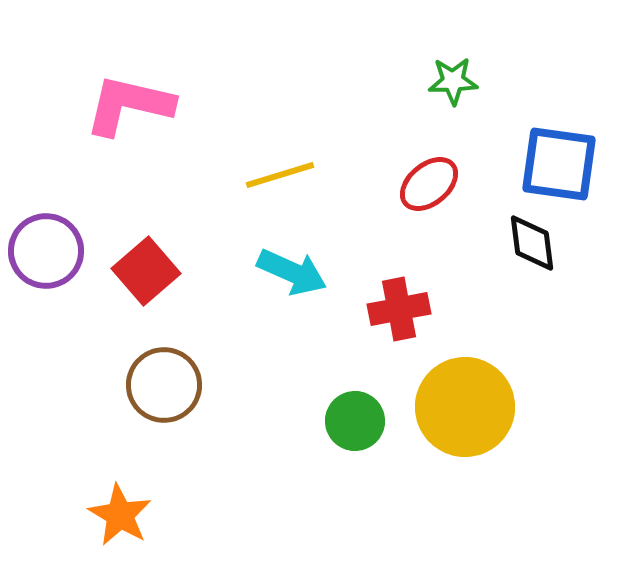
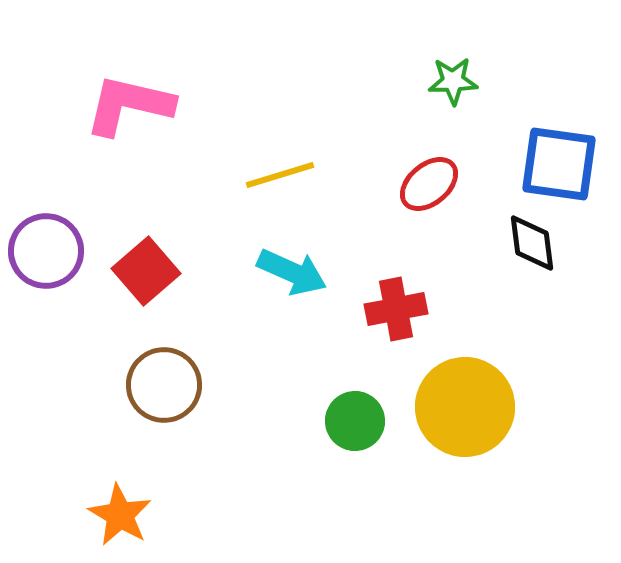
red cross: moved 3 px left
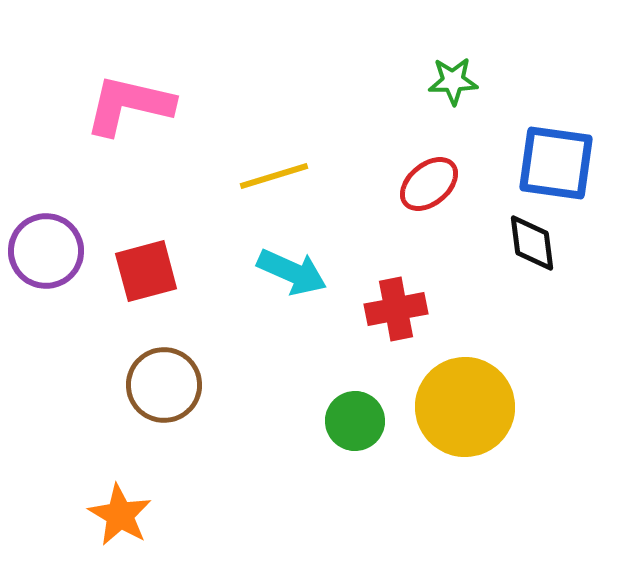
blue square: moved 3 px left, 1 px up
yellow line: moved 6 px left, 1 px down
red square: rotated 26 degrees clockwise
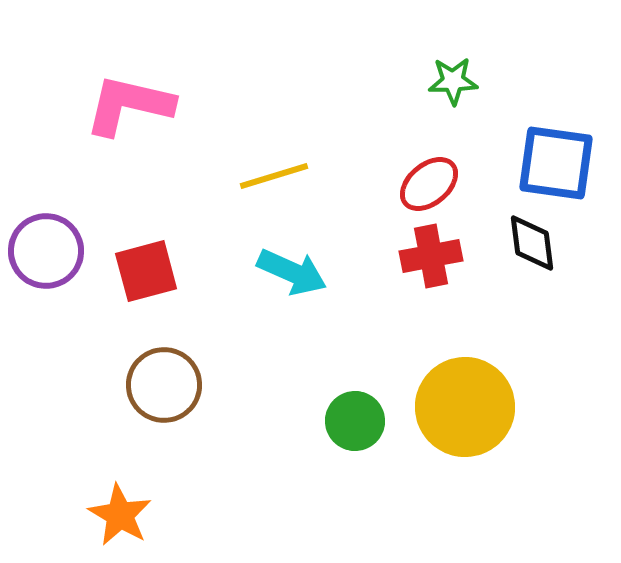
red cross: moved 35 px right, 53 px up
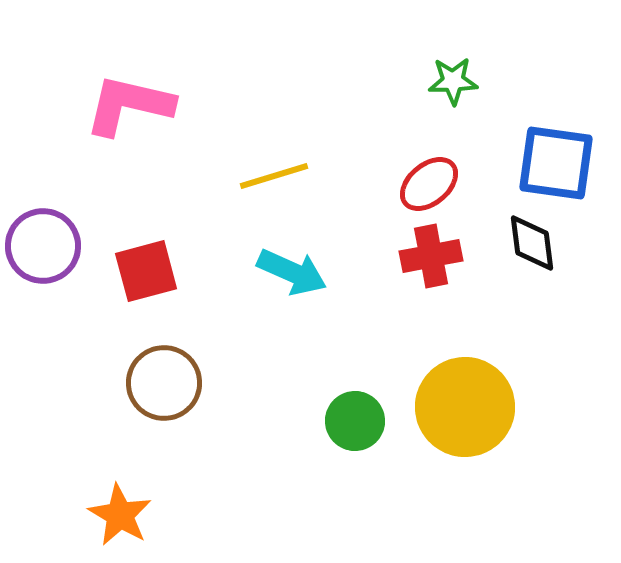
purple circle: moved 3 px left, 5 px up
brown circle: moved 2 px up
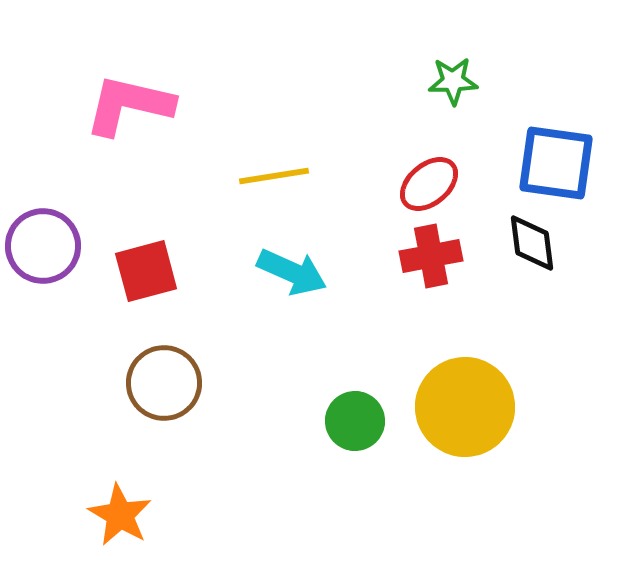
yellow line: rotated 8 degrees clockwise
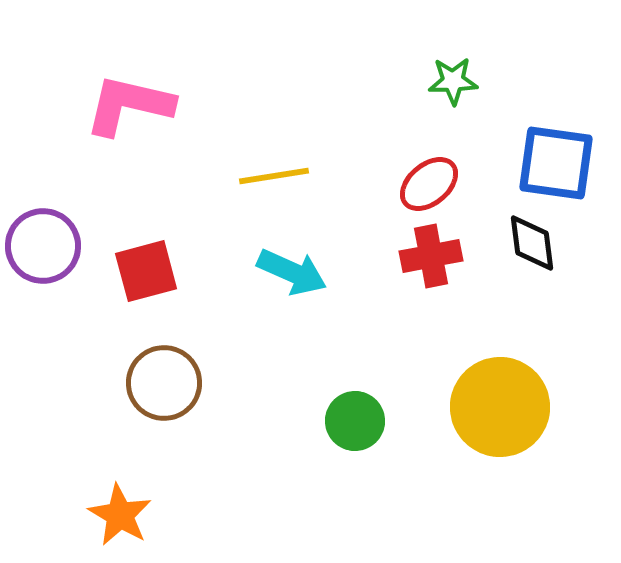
yellow circle: moved 35 px right
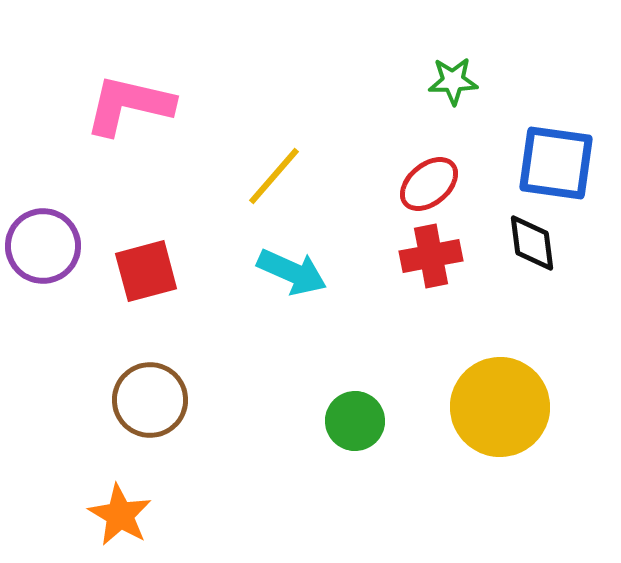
yellow line: rotated 40 degrees counterclockwise
brown circle: moved 14 px left, 17 px down
